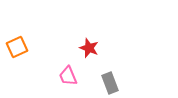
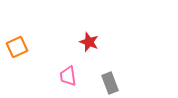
red star: moved 6 px up
pink trapezoid: rotated 15 degrees clockwise
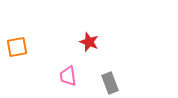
orange square: rotated 15 degrees clockwise
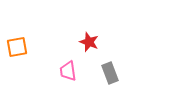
pink trapezoid: moved 5 px up
gray rectangle: moved 10 px up
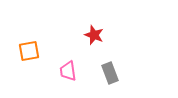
red star: moved 5 px right, 7 px up
orange square: moved 12 px right, 4 px down
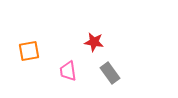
red star: moved 7 px down; rotated 12 degrees counterclockwise
gray rectangle: rotated 15 degrees counterclockwise
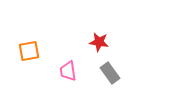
red star: moved 5 px right
